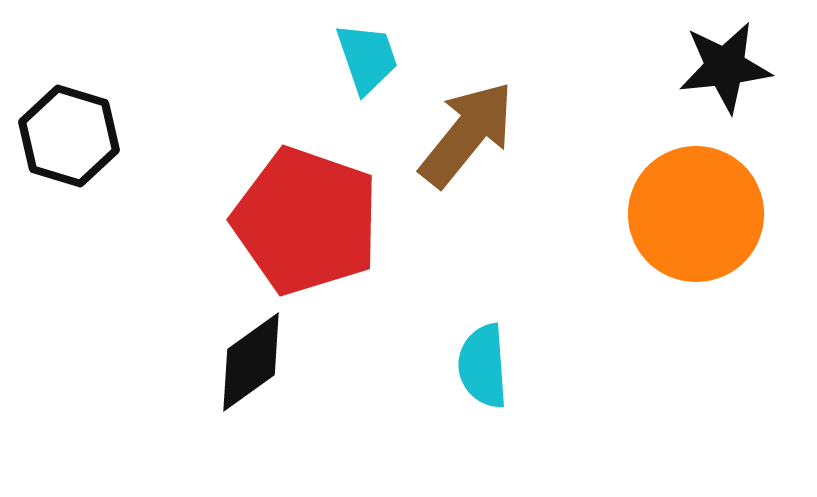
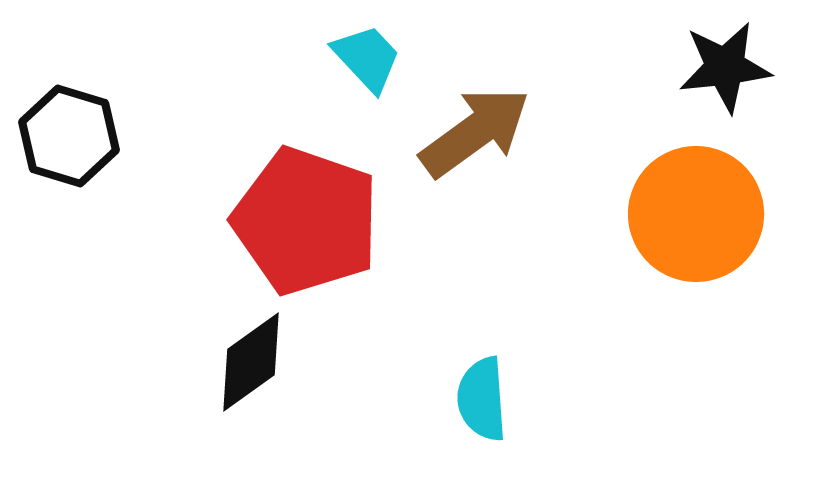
cyan trapezoid: rotated 24 degrees counterclockwise
brown arrow: moved 8 px right, 2 px up; rotated 15 degrees clockwise
cyan semicircle: moved 1 px left, 33 px down
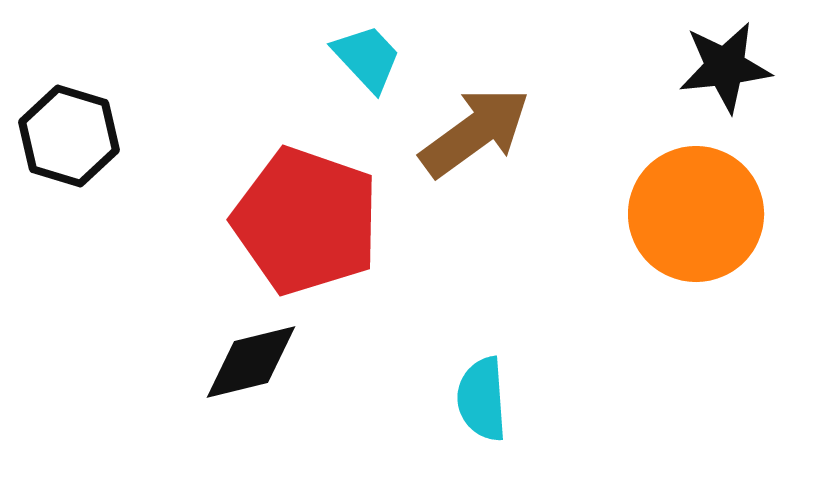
black diamond: rotated 22 degrees clockwise
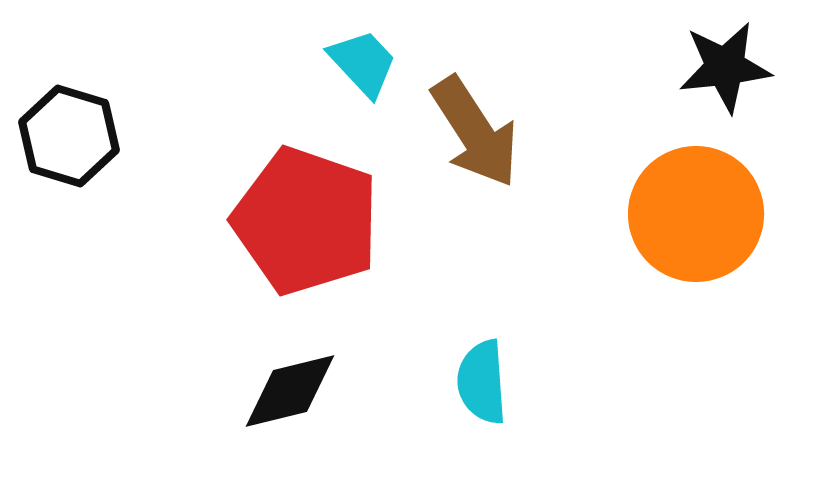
cyan trapezoid: moved 4 px left, 5 px down
brown arrow: rotated 93 degrees clockwise
black diamond: moved 39 px right, 29 px down
cyan semicircle: moved 17 px up
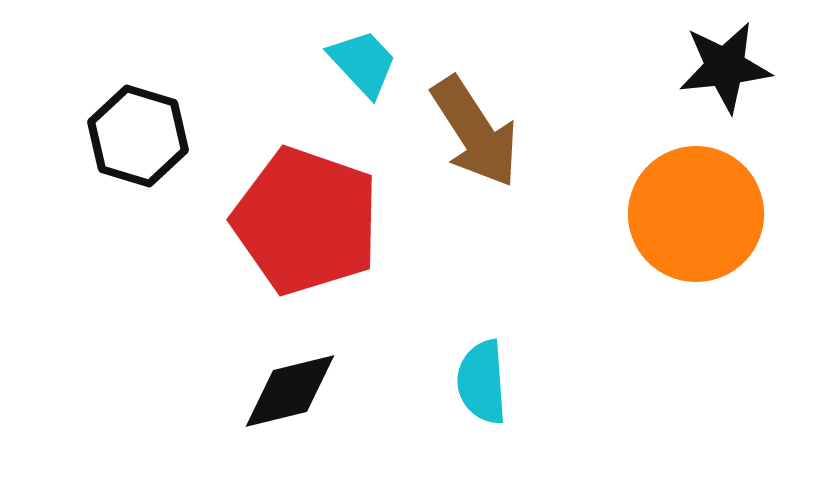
black hexagon: moved 69 px right
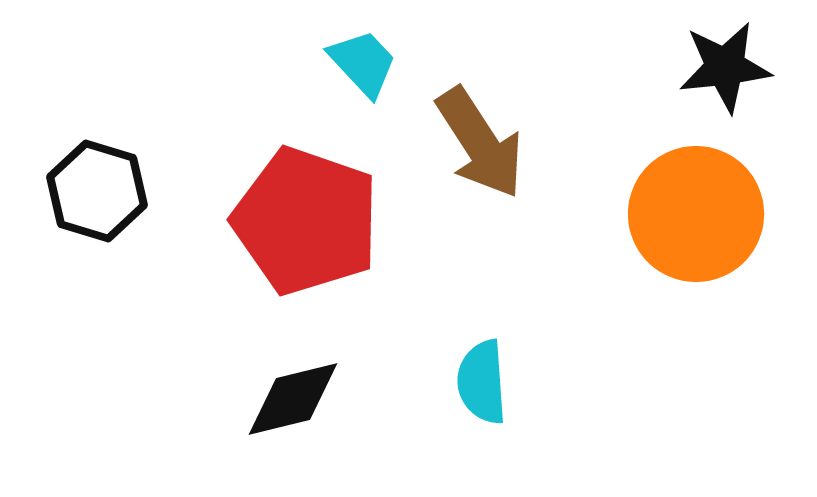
brown arrow: moved 5 px right, 11 px down
black hexagon: moved 41 px left, 55 px down
black diamond: moved 3 px right, 8 px down
